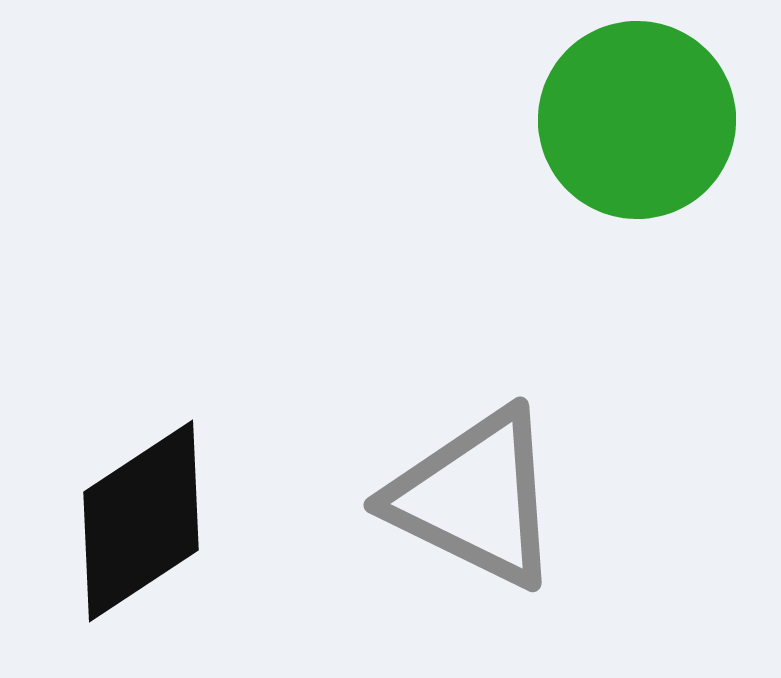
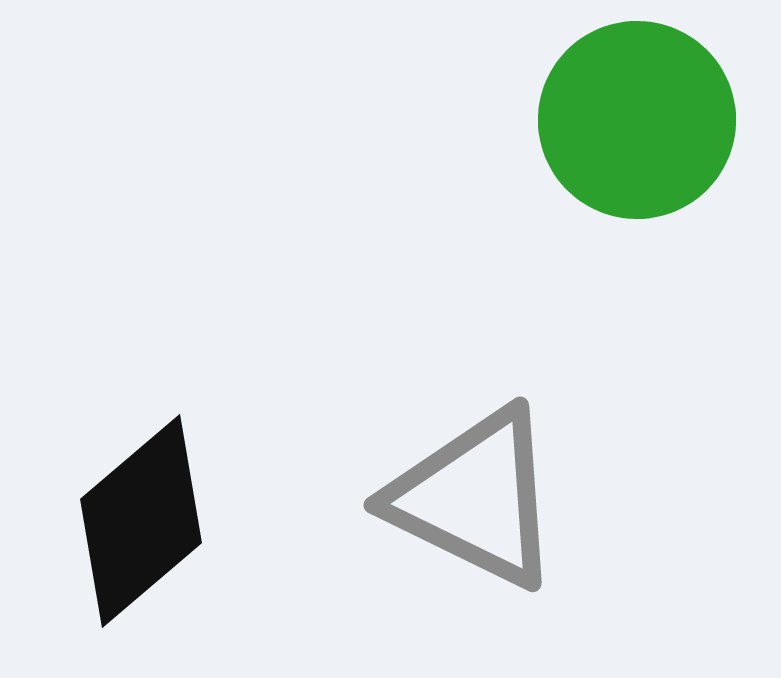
black diamond: rotated 7 degrees counterclockwise
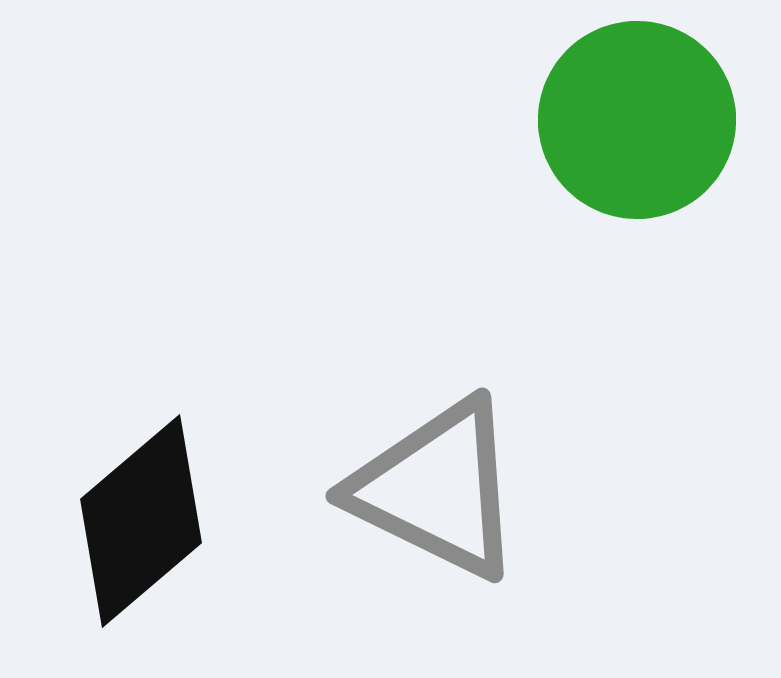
gray triangle: moved 38 px left, 9 px up
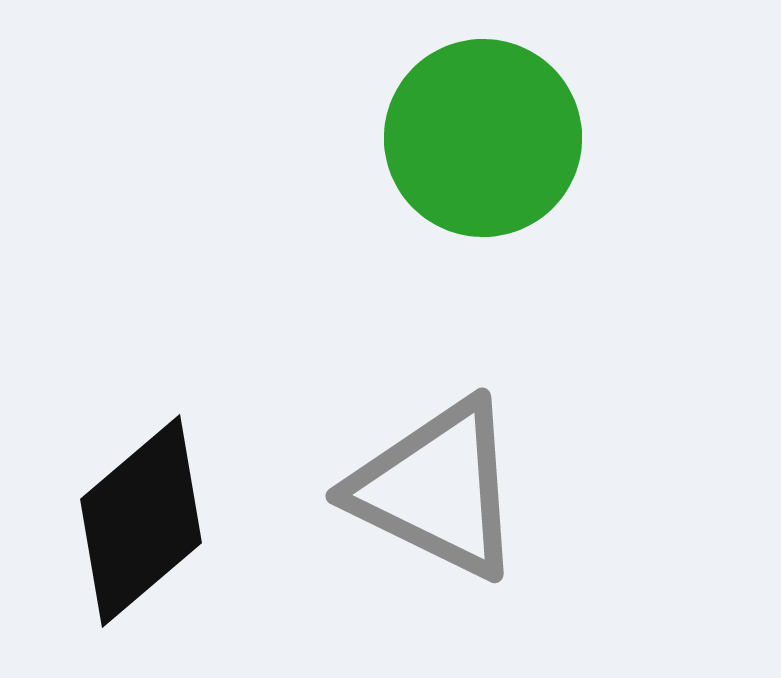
green circle: moved 154 px left, 18 px down
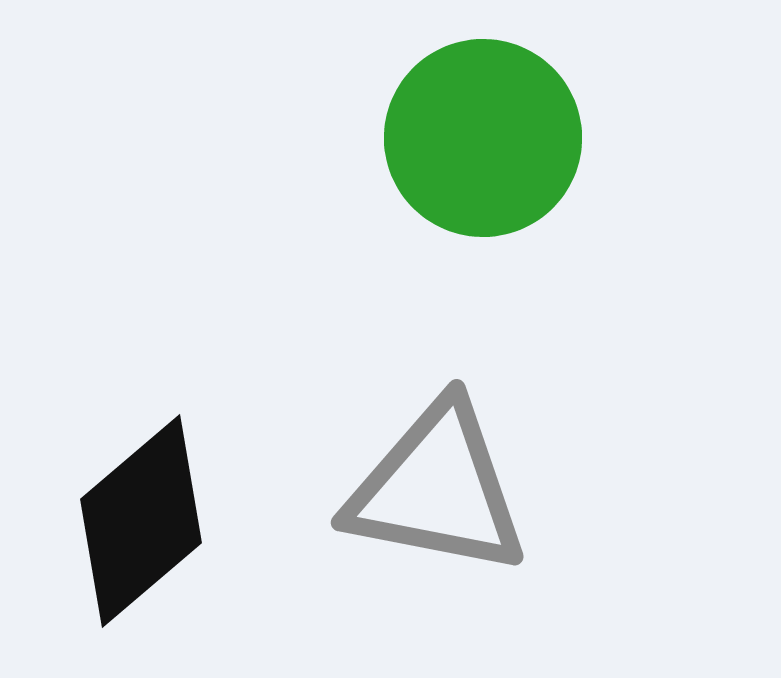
gray triangle: rotated 15 degrees counterclockwise
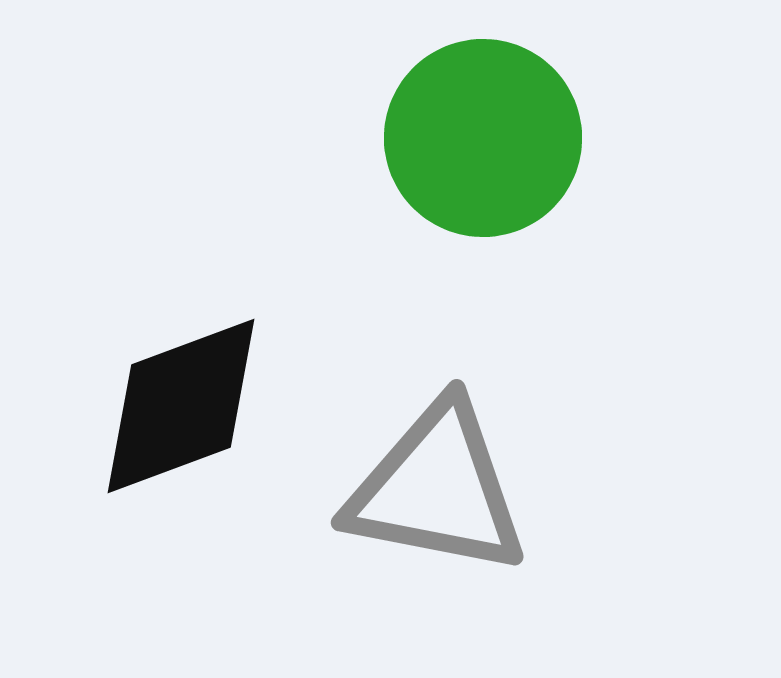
black diamond: moved 40 px right, 115 px up; rotated 20 degrees clockwise
